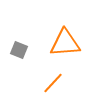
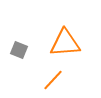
orange line: moved 3 px up
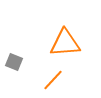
gray square: moved 5 px left, 12 px down
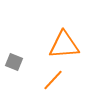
orange triangle: moved 1 px left, 2 px down
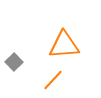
gray square: rotated 24 degrees clockwise
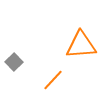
orange triangle: moved 17 px right
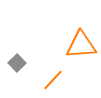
gray square: moved 3 px right, 1 px down
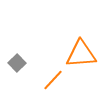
orange triangle: moved 9 px down
